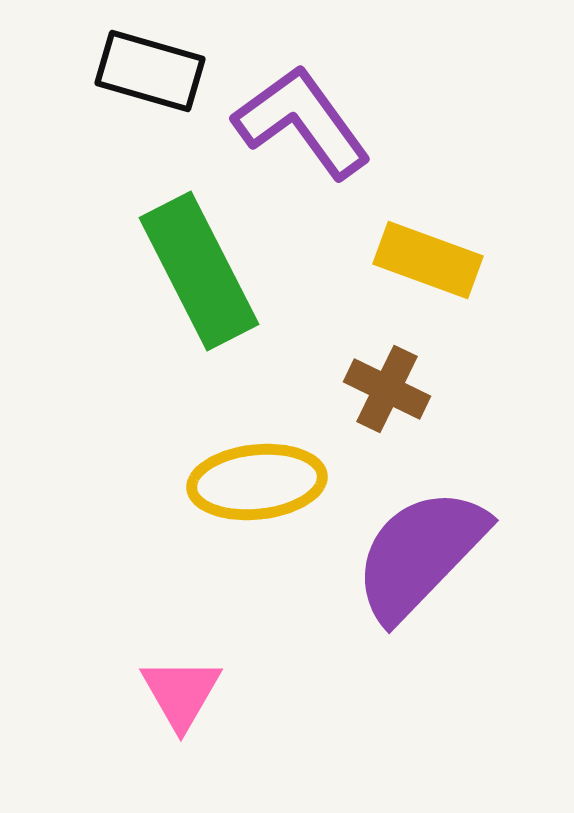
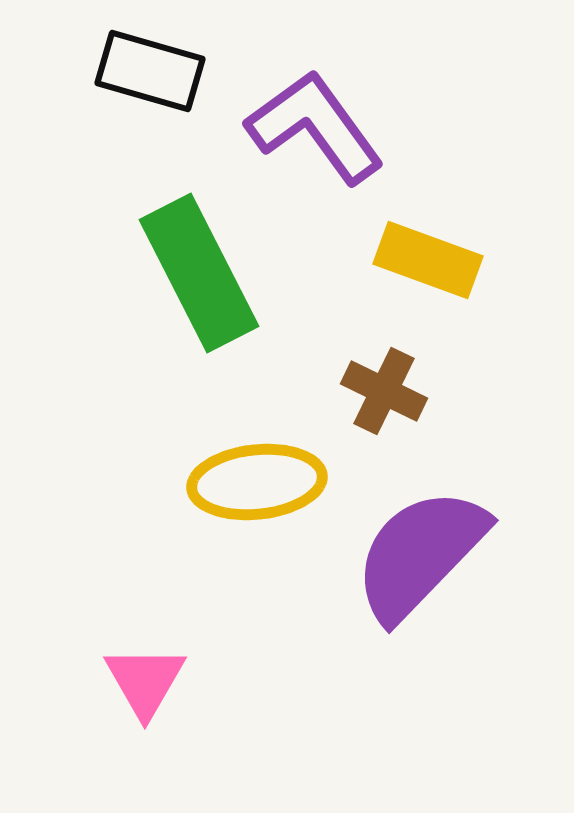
purple L-shape: moved 13 px right, 5 px down
green rectangle: moved 2 px down
brown cross: moved 3 px left, 2 px down
pink triangle: moved 36 px left, 12 px up
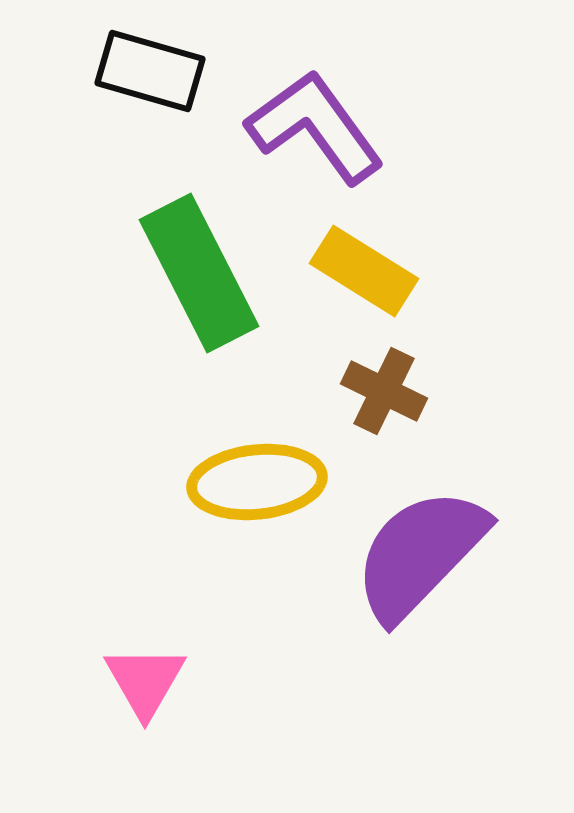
yellow rectangle: moved 64 px left, 11 px down; rotated 12 degrees clockwise
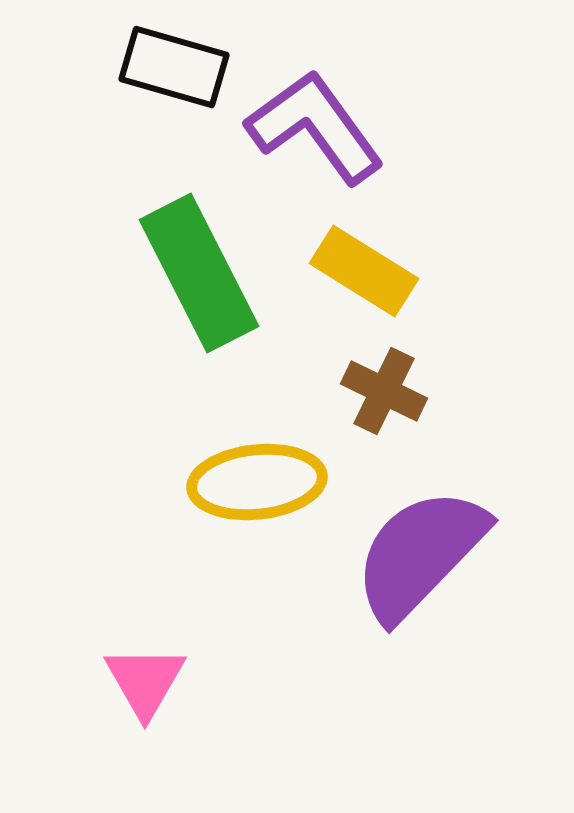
black rectangle: moved 24 px right, 4 px up
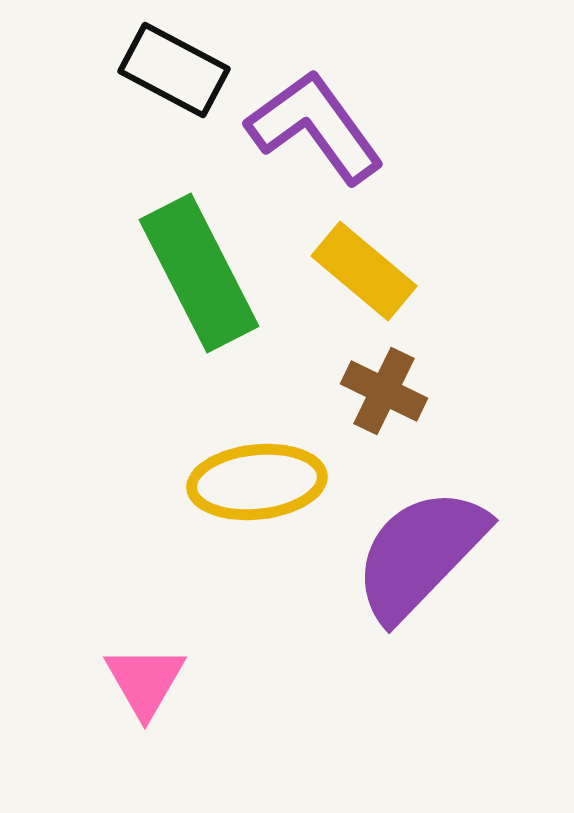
black rectangle: moved 3 px down; rotated 12 degrees clockwise
yellow rectangle: rotated 8 degrees clockwise
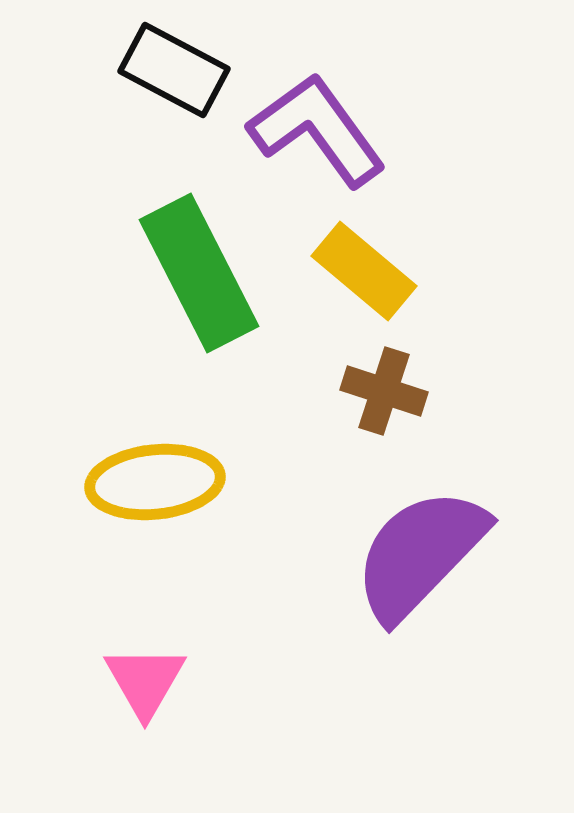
purple L-shape: moved 2 px right, 3 px down
brown cross: rotated 8 degrees counterclockwise
yellow ellipse: moved 102 px left
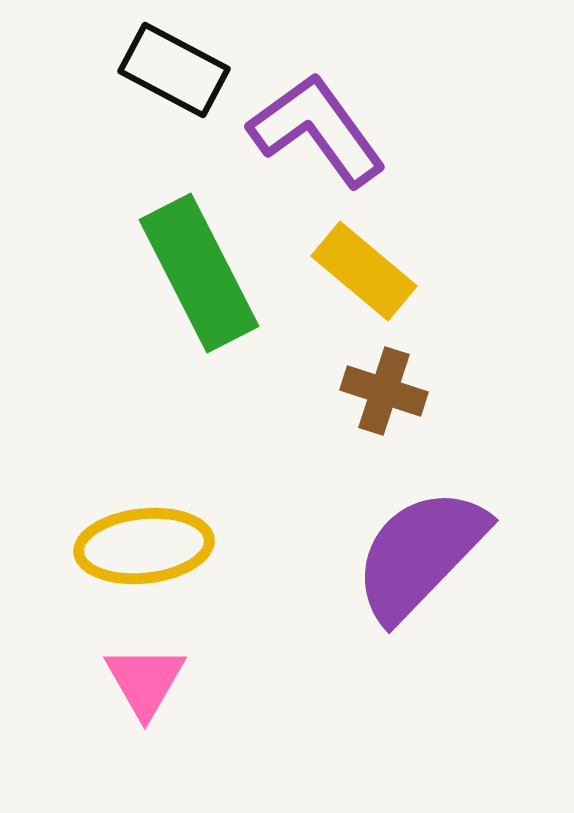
yellow ellipse: moved 11 px left, 64 px down
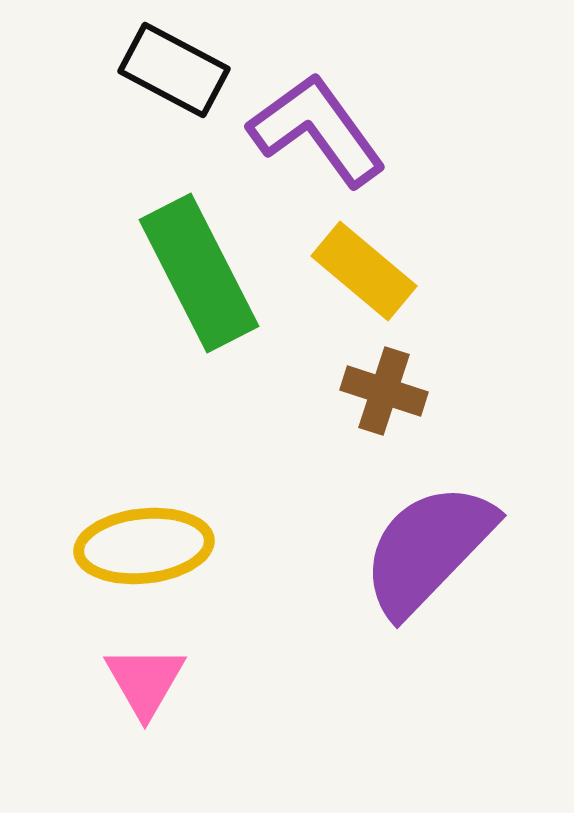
purple semicircle: moved 8 px right, 5 px up
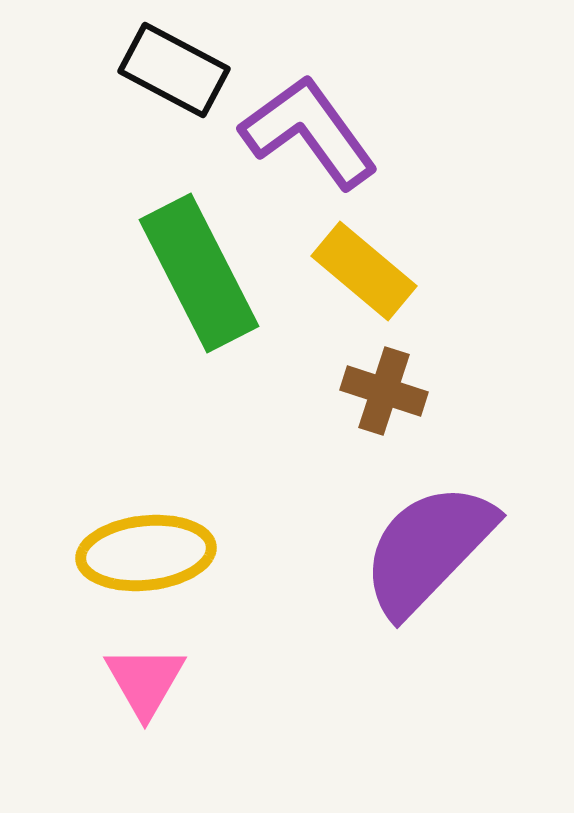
purple L-shape: moved 8 px left, 2 px down
yellow ellipse: moved 2 px right, 7 px down
